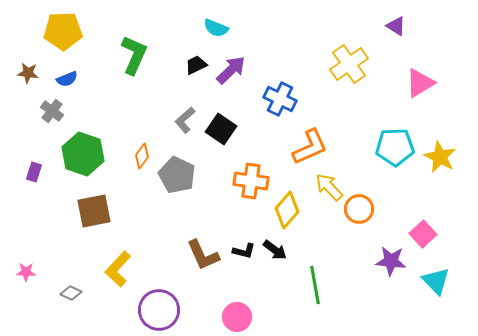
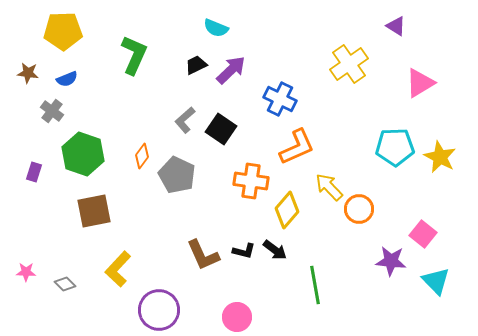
orange L-shape: moved 13 px left
pink square: rotated 8 degrees counterclockwise
gray diamond: moved 6 px left, 9 px up; rotated 20 degrees clockwise
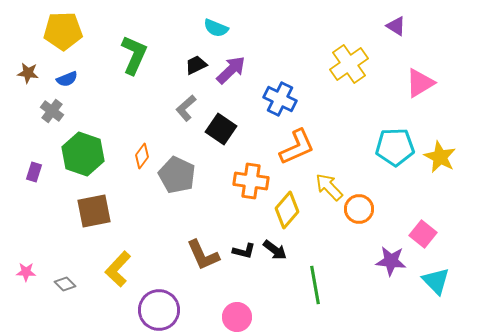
gray L-shape: moved 1 px right, 12 px up
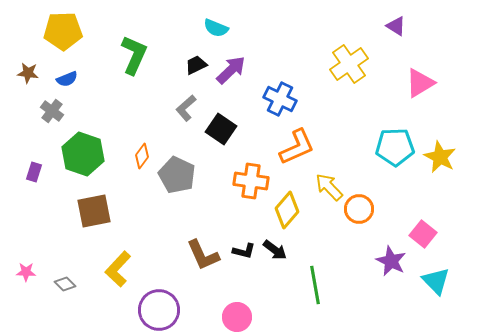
purple star: rotated 20 degrees clockwise
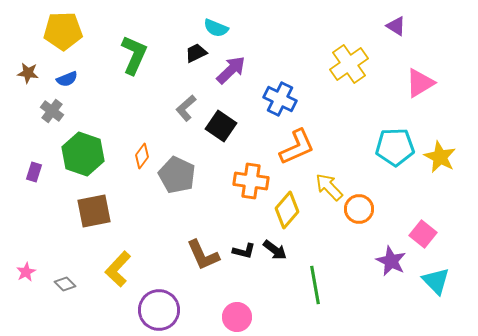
black trapezoid: moved 12 px up
black square: moved 3 px up
pink star: rotated 30 degrees counterclockwise
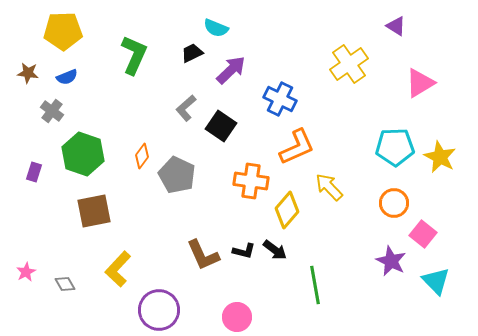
black trapezoid: moved 4 px left
blue semicircle: moved 2 px up
orange circle: moved 35 px right, 6 px up
gray diamond: rotated 15 degrees clockwise
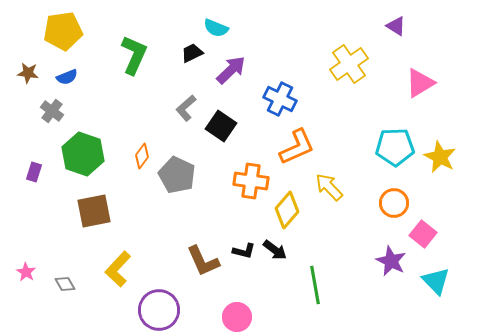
yellow pentagon: rotated 6 degrees counterclockwise
brown L-shape: moved 6 px down
pink star: rotated 12 degrees counterclockwise
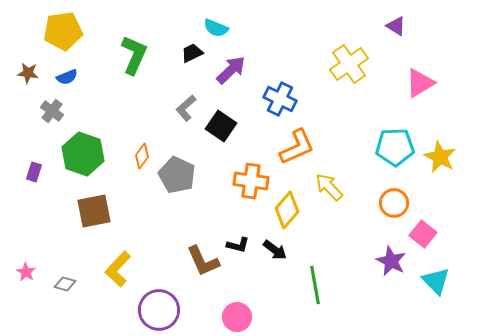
black L-shape: moved 6 px left, 6 px up
gray diamond: rotated 45 degrees counterclockwise
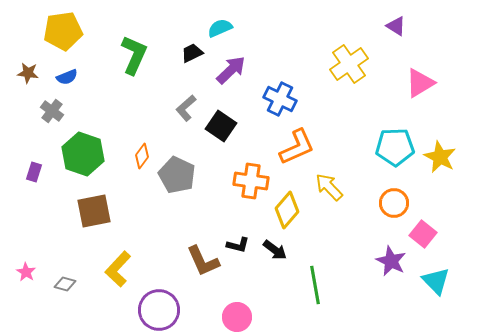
cyan semicircle: moved 4 px right; rotated 135 degrees clockwise
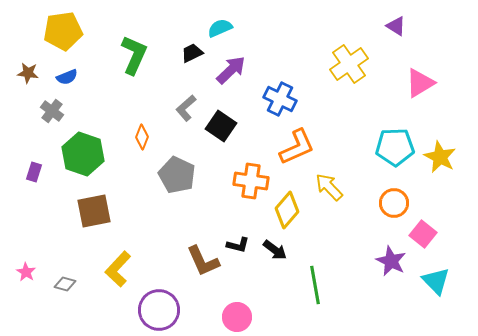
orange diamond: moved 19 px up; rotated 15 degrees counterclockwise
